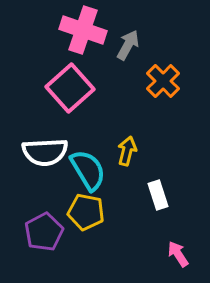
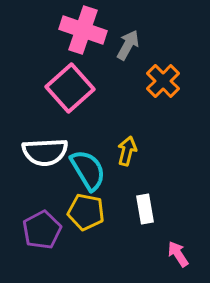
white rectangle: moved 13 px left, 14 px down; rotated 8 degrees clockwise
purple pentagon: moved 2 px left, 2 px up
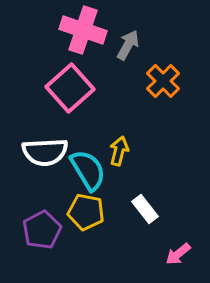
yellow arrow: moved 8 px left
white rectangle: rotated 28 degrees counterclockwise
pink arrow: rotated 96 degrees counterclockwise
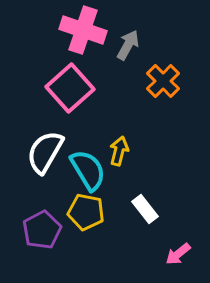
white semicircle: rotated 123 degrees clockwise
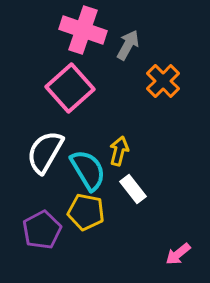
white rectangle: moved 12 px left, 20 px up
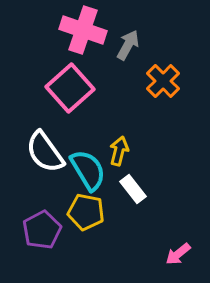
white semicircle: rotated 66 degrees counterclockwise
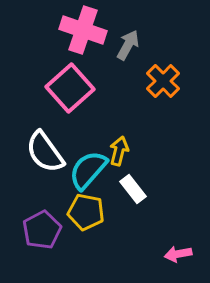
cyan semicircle: rotated 108 degrees counterclockwise
pink arrow: rotated 28 degrees clockwise
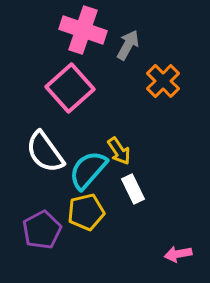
yellow arrow: rotated 132 degrees clockwise
white rectangle: rotated 12 degrees clockwise
yellow pentagon: rotated 24 degrees counterclockwise
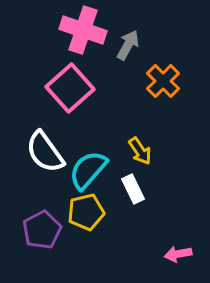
yellow arrow: moved 21 px right
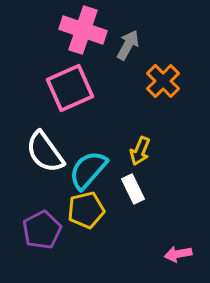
pink square: rotated 18 degrees clockwise
yellow arrow: rotated 56 degrees clockwise
yellow pentagon: moved 2 px up
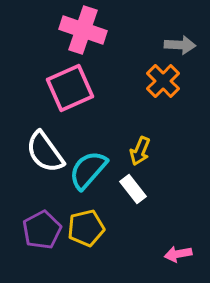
gray arrow: moved 52 px right; rotated 64 degrees clockwise
white rectangle: rotated 12 degrees counterclockwise
yellow pentagon: moved 18 px down
